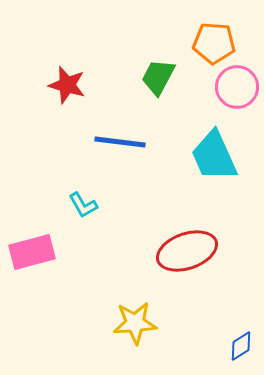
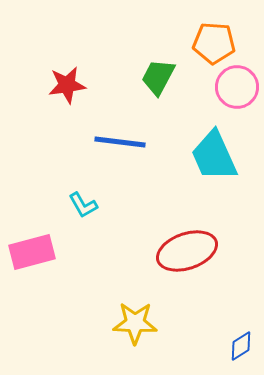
red star: rotated 24 degrees counterclockwise
yellow star: rotated 6 degrees clockwise
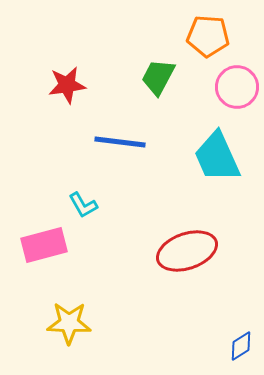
orange pentagon: moved 6 px left, 7 px up
cyan trapezoid: moved 3 px right, 1 px down
pink rectangle: moved 12 px right, 7 px up
yellow star: moved 66 px left
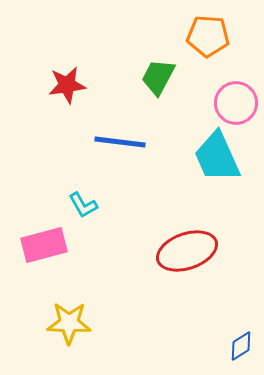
pink circle: moved 1 px left, 16 px down
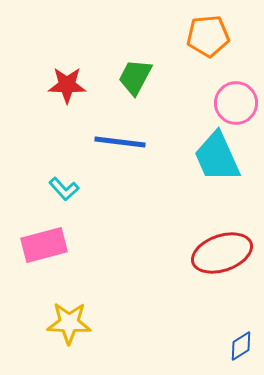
orange pentagon: rotated 9 degrees counterclockwise
green trapezoid: moved 23 px left
red star: rotated 9 degrees clockwise
cyan L-shape: moved 19 px left, 16 px up; rotated 12 degrees counterclockwise
red ellipse: moved 35 px right, 2 px down
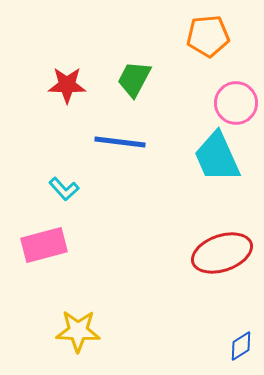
green trapezoid: moved 1 px left, 2 px down
yellow star: moved 9 px right, 8 px down
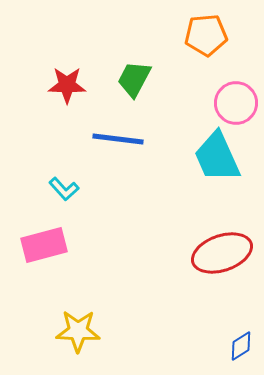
orange pentagon: moved 2 px left, 1 px up
blue line: moved 2 px left, 3 px up
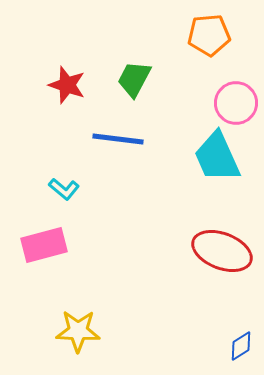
orange pentagon: moved 3 px right
red star: rotated 18 degrees clockwise
cyan L-shape: rotated 8 degrees counterclockwise
red ellipse: moved 2 px up; rotated 40 degrees clockwise
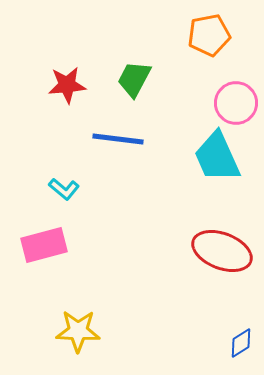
orange pentagon: rotated 6 degrees counterclockwise
red star: rotated 24 degrees counterclockwise
blue diamond: moved 3 px up
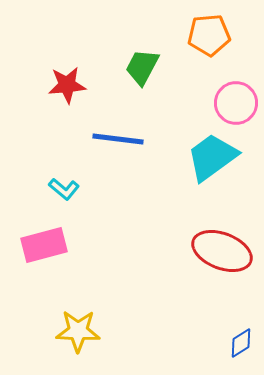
orange pentagon: rotated 6 degrees clockwise
green trapezoid: moved 8 px right, 12 px up
cyan trapezoid: moved 5 px left; rotated 78 degrees clockwise
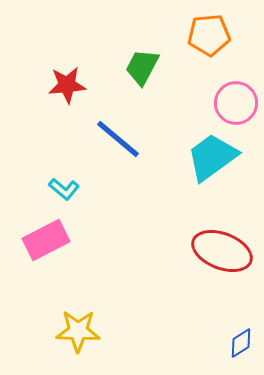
blue line: rotated 33 degrees clockwise
pink rectangle: moved 2 px right, 5 px up; rotated 12 degrees counterclockwise
